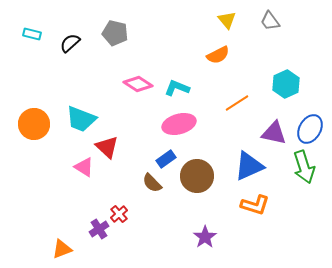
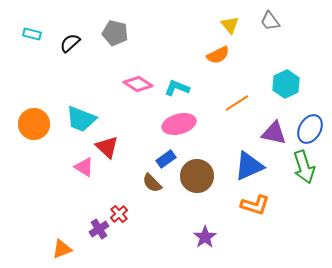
yellow triangle: moved 3 px right, 5 px down
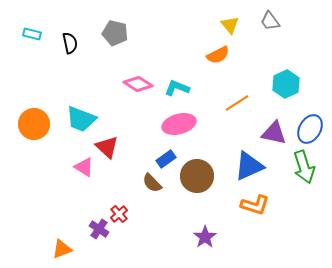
black semicircle: rotated 120 degrees clockwise
purple cross: rotated 24 degrees counterclockwise
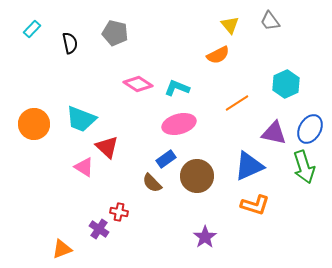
cyan rectangle: moved 5 px up; rotated 60 degrees counterclockwise
red cross: moved 2 px up; rotated 36 degrees counterclockwise
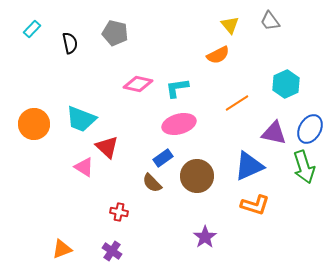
pink diamond: rotated 20 degrees counterclockwise
cyan L-shape: rotated 30 degrees counterclockwise
blue rectangle: moved 3 px left, 1 px up
purple cross: moved 13 px right, 22 px down
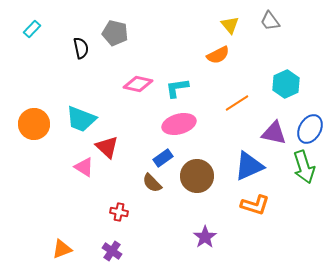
black semicircle: moved 11 px right, 5 px down
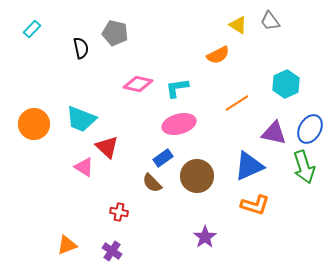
yellow triangle: moved 8 px right; rotated 18 degrees counterclockwise
orange triangle: moved 5 px right, 4 px up
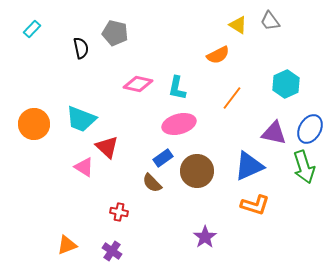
cyan L-shape: rotated 70 degrees counterclockwise
orange line: moved 5 px left, 5 px up; rotated 20 degrees counterclockwise
brown circle: moved 5 px up
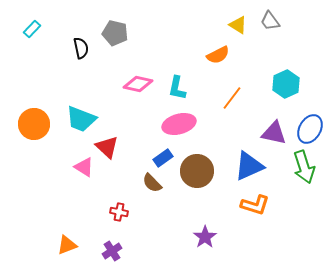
purple cross: rotated 24 degrees clockwise
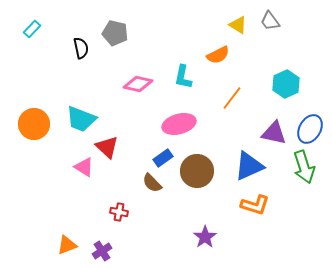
cyan L-shape: moved 6 px right, 11 px up
purple cross: moved 10 px left
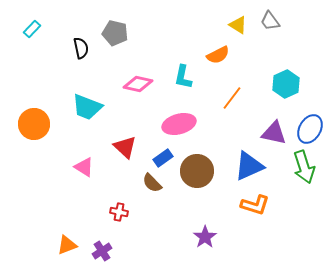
cyan trapezoid: moved 6 px right, 12 px up
red triangle: moved 18 px right
